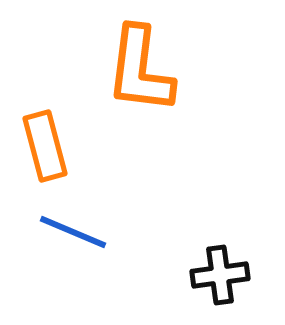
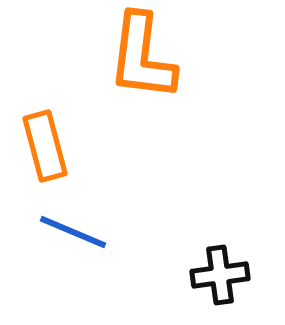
orange L-shape: moved 2 px right, 13 px up
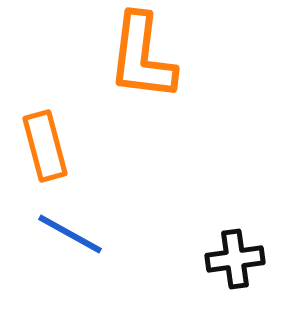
blue line: moved 3 px left, 2 px down; rotated 6 degrees clockwise
black cross: moved 15 px right, 16 px up
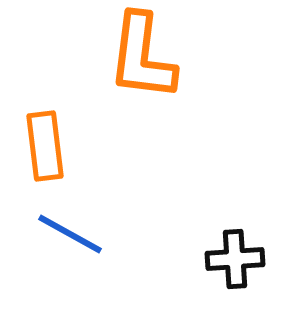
orange rectangle: rotated 8 degrees clockwise
black cross: rotated 4 degrees clockwise
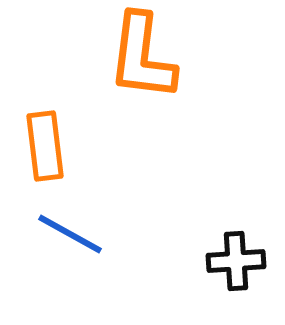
black cross: moved 1 px right, 2 px down
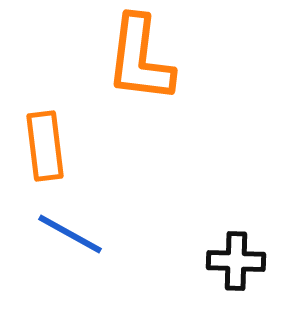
orange L-shape: moved 2 px left, 2 px down
black cross: rotated 6 degrees clockwise
